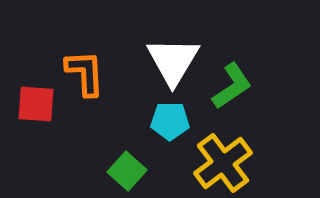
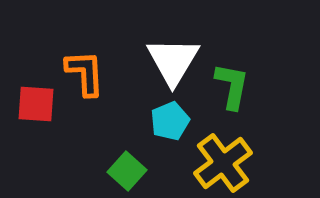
green L-shape: rotated 45 degrees counterclockwise
cyan pentagon: rotated 24 degrees counterclockwise
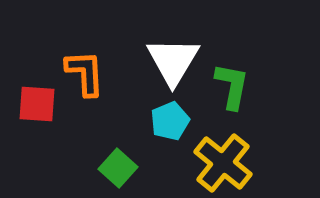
red square: moved 1 px right
yellow cross: rotated 14 degrees counterclockwise
green square: moved 9 px left, 3 px up
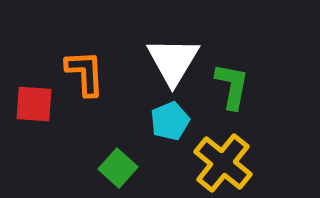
red square: moved 3 px left
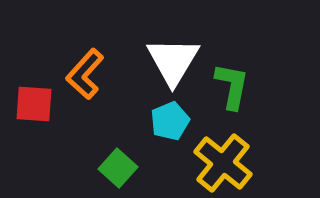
orange L-shape: moved 1 px down; rotated 135 degrees counterclockwise
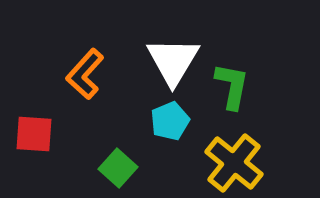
red square: moved 30 px down
yellow cross: moved 11 px right
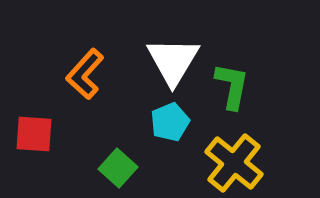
cyan pentagon: moved 1 px down
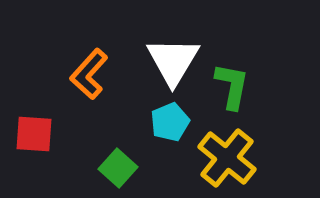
orange L-shape: moved 4 px right
yellow cross: moved 7 px left, 5 px up
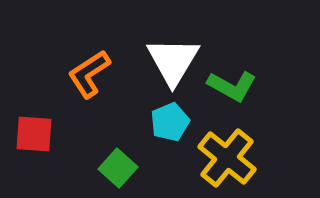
orange L-shape: rotated 15 degrees clockwise
green L-shape: rotated 108 degrees clockwise
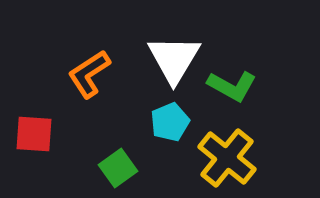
white triangle: moved 1 px right, 2 px up
green square: rotated 12 degrees clockwise
